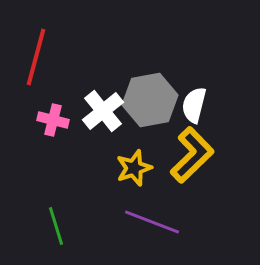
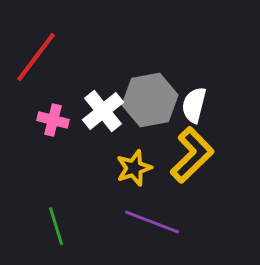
red line: rotated 22 degrees clockwise
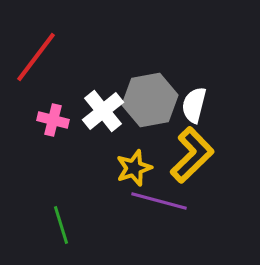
purple line: moved 7 px right, 21 px up; rotated 6 degrees counterclockwise
green line: moved 5 px right, 1 px up
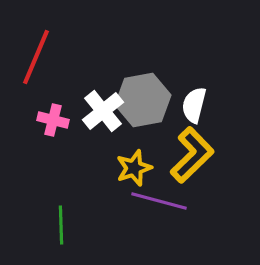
red line: rotated 14 degrees counterclockwise
gray hexagon: moved 7 px left
green line: rotated 15 degrees clockwise
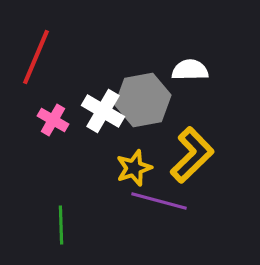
white semicircle: moved 4 px left, 35 px up; rotated 75 degrees clockwise
white cross: rotated 21 degrees counterclockwise
pink cross: rotated 16 degrees clockwise
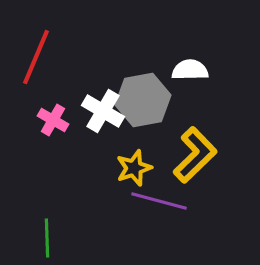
yellow L-shape: moved 3 px right
green line: moved 14 px left, 13 px down
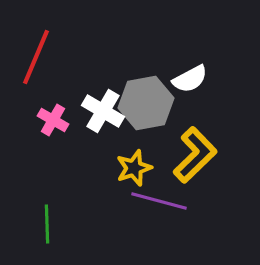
white semicircle: moved 9 px down; rotated 153 degrees clockwise
gray hexagon: moved 3 px right, 3 px down
green line: moved 14 px up
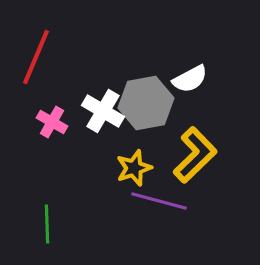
pink cross: moved 1 px left, 2 px down
